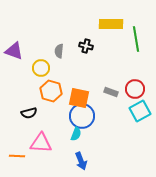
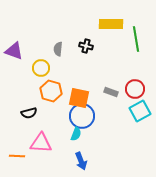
gray semicircle: moved 1 px left, 2 px up
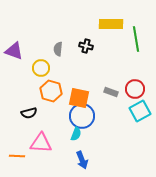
blue arrow: moved 1 px right, 1 px up
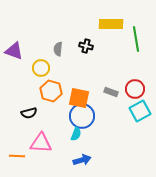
blue arrow: rotated 84 degrees counterclockwise
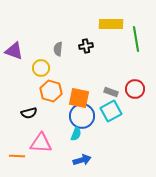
black cross: rotated 24 degrees counterclockwise
cyan square: moved 29 px left
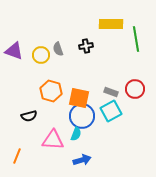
gray semicircle: rotated 24 degrees counterclockwise
yellow circle: moved 13 px up
black semicircle: moved 3 px down
pink triangle: moved 12 px right, 3 px up
orange line: rotated 70 degrees counterclockwise
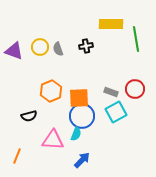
yellow circle: moved 1 px left, 8 px up
orange hexagon: rotated 20 degrees clockwise
orange square: rotated 15 degrees counterclockwise
cyan square: moved 5 px right, 1 px down
blue arrow: rotated 30 degrees counterclockwise
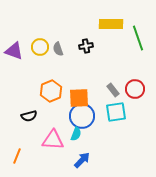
green line: moved 2 px right, 1 px up; rotated 10 degrees counterclockwise
gray rectangle: moved 2 px right, 2 px up; rotated 32 degrees clockwise
cyan square: rotated 20 degrees clockwise
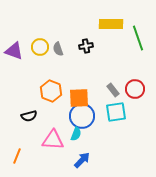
orange hexagon: rotated 15 degrees counterclockwise
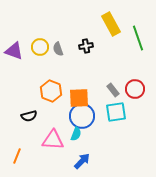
yellow rectangle: rotated 60 degrees clockwise
blue arrow: moved 1 px down
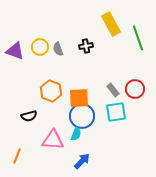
purple triangle: moved 1 px right
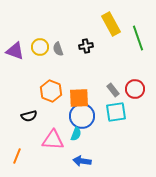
blue arrow: rotated 126 degrees counterclockwise
